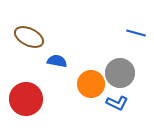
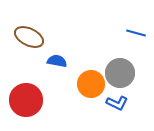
red circle: moved 1 px down
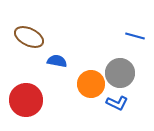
blue line: moved 1 px left, 3 px down
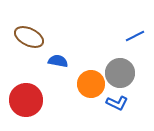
blue line: rotated 42 degrees counterclockwise
blue semicircle: moved 1 px right
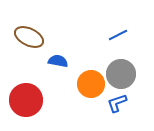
blue line: moved 17 px left, 1 px up
gray circle: moved 1 px right, 1 px down
blue L-shape: rotated 135 degrees clockwise
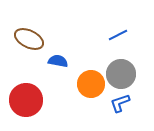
brown ellipse: moved 2 px down
blue L-shape: moved 3 px right
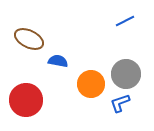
blue line: moved 7 px right, 14 px up
gray circle: moved 5 px right
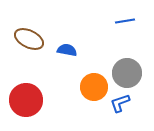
blue line: rotated 18 degrees clockwise
blue semicircle: moved 9 px right, 11 px up
gray circle: moved 1 px right, 1 px up
orange circle: moved 3 px right, 3 px down
